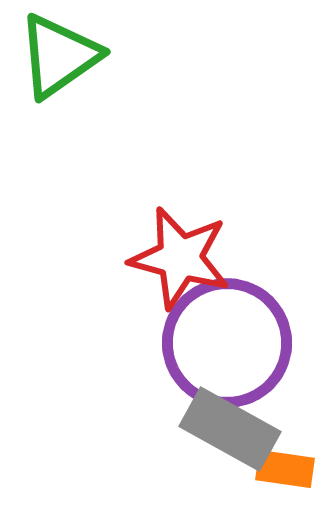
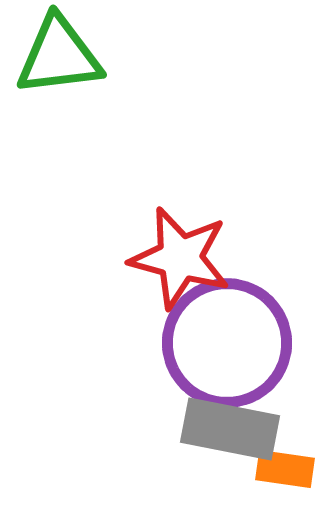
green triangle: rotated 28 degrees clockwise
gray rectangle: rotated 18 degrees counterclockwise
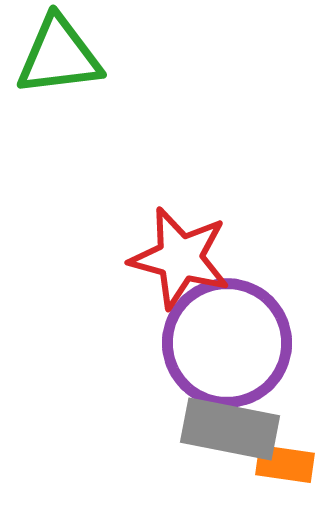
orange rectangle: moved 5 px up
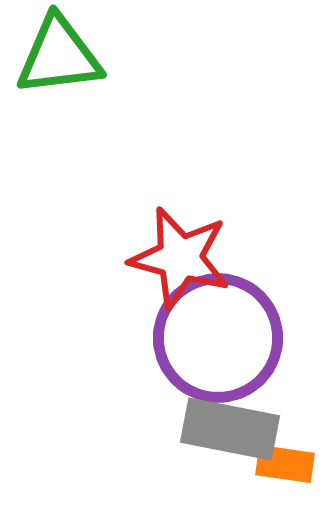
purple circle: moved 9 px left, 5 px up
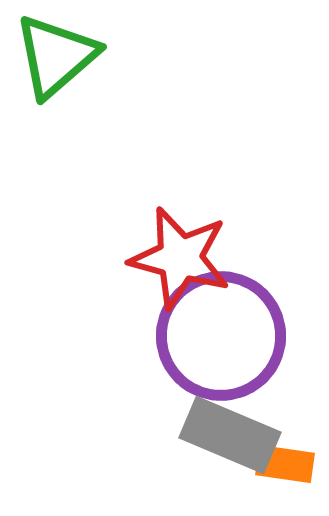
green triangle: moved 3 px left; rotated 34 degrees counterclockwise
purple circle: moved 3 px right, 2 px up
gray rectangle: moved 6 px down; rotated 12 degrees clockwise
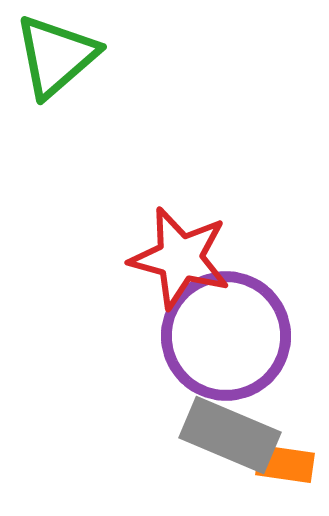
purple circle: moved 5 px right
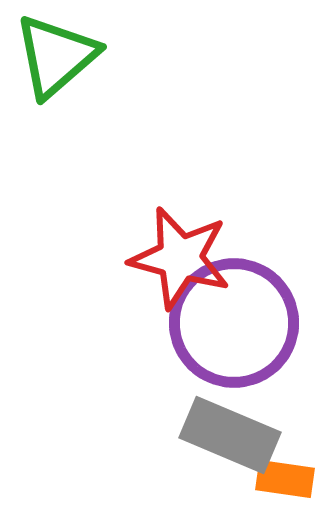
purple circle: moved 8 px right, 13 px up
orange rectangle: moved 15 px down
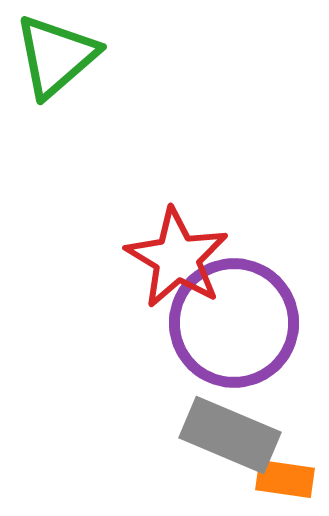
red star: moved 3 px left; rotated 16 degrees clockwise
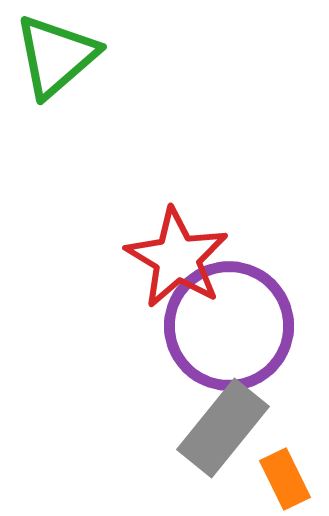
purple circle: moved 5 px left, 3 px down
gray rectangle: moved 7 px left, 7 px up; rotated 74 degrees counterclockwise
orange rectangle: rotated 56 degrees clockwise
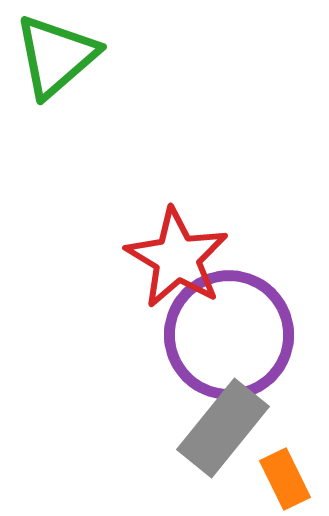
purple circle: moved 9 px down
